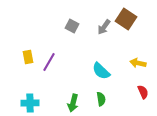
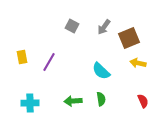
brown square: moved 3 px right, 19 px down; rotated 35 degrees clockwise
yellow rectangle: moved 6 px left
red semicircle: moved 9 px down
green arrow: moved 2 px up; rotated 72 degrees clockwise
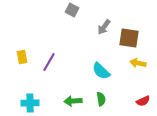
gray square: moved 16 px up
brown square: rotated 30 degrees clockwise
red semicircle: rotated 88 degrees clockwise
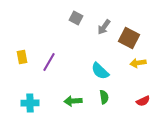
gray square: moved 4 px right, 8 px down
brown square: rotated 20 degrees clockwise
yellow arrow: rotated 21 degrees counterclockwise
cyan semicircle: moved 1 px left
green semicircle: moved 3 px right, 2 px up
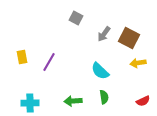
gray arrow: moved 7 px down
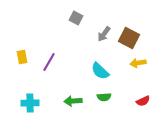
green semicircle: rotated 96 degrees clockwise
